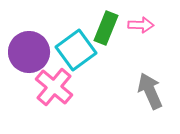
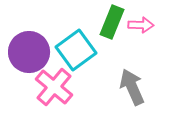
green rectangle: moved 6 px right, 6 px up
gray arrow: moved 18 px left, 4 px up
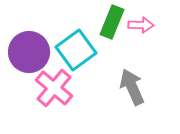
pink cross: moved 1 px down
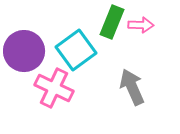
purple circle: moved 5 px left, 1 px up
pink cross: rotated 15 degrees counterclockwise
